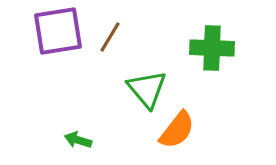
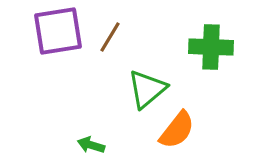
green cross: moved 1 px left, 1 px up
green triangle: rotated 30 degrees clockwise
green arrow: moved 13 px right, 5 px down
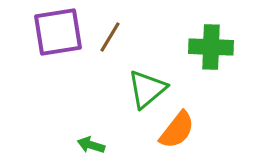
purple square: moved 1 px down
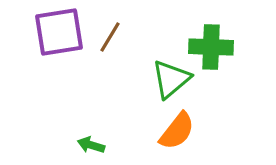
purple square: moved 1 px right
green triangle: moved 24 px right, 10 px up
orange semicircle: moved 1 px down
